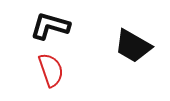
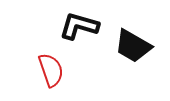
black L-shape: moved 29 px right
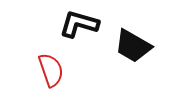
black L-shape: moved 2 px up
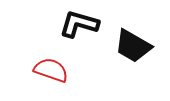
red semicircle: rotated 52 degrees counterclockwise
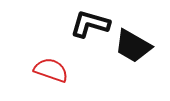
black L-shape: moved 11 px right
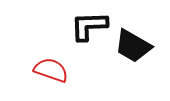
black L-shape: moved 1 px left, 2 px down; rotated 18 degrees counterclockwise
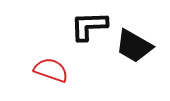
black trapezoid: moved 1 px right
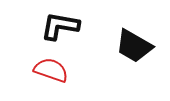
black L-shape: moved 29 px left; rotated 12 degrees clockwise
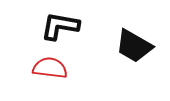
red semicircle: moved 1 px left, 2 px up; rotated 12 degrees counterclockwise
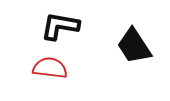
black trapezoid: rotated 27 degrees clockwise
